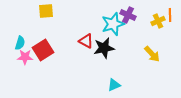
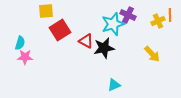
red square: moved 17 px right, 20 px up
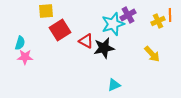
purple cross: rotated 35 degrees clockwise
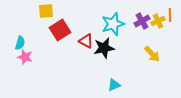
purple cross: moved 14 px right, 6 px down
pink star: rotated 14 degrees clockwise
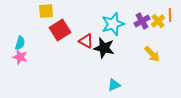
yellow cross: rotated 16 degrees counterclockwise
black star: rotated 25 degrees clockwise
pink star: moved 5 px left
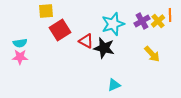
cyan semicircle: rotated 64 degrees clockwise
pink star: rotated 14 degrees counterclockwise
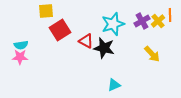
cyan semicircle: moved 1 px right, 2 px down
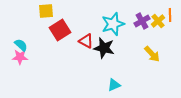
cyan semicircle: rotated 128 degrees counterclockwise
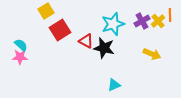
yellow square: rotated 28 degrees counterclockwise
yellow arrow: rotated 24 degrees counterclockwise
